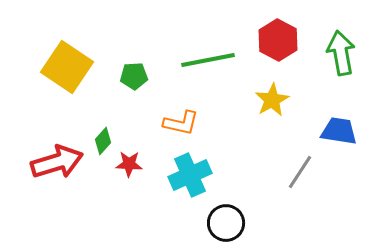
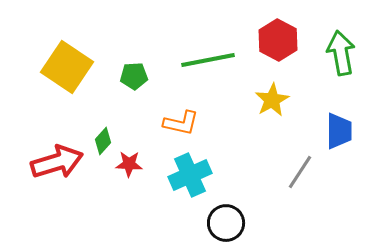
blue trapezoid: rotated 81 degrees clockwise
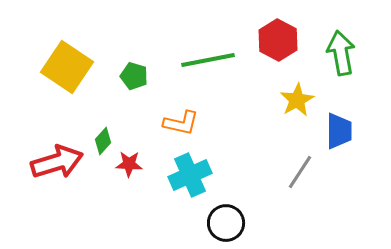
green pentagon: rotated 20 degrees clockwise
yellow star: moved 25 px right
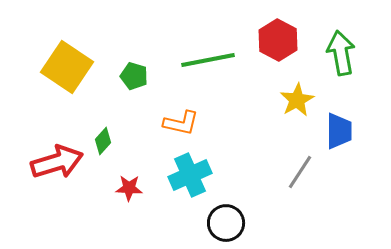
red star: moved 24 px down
